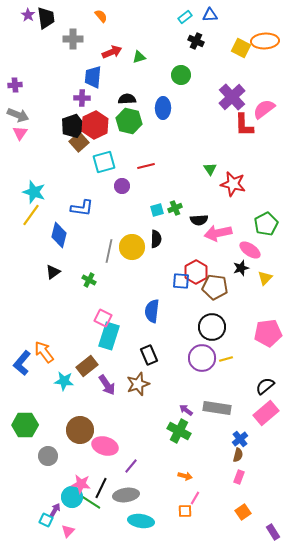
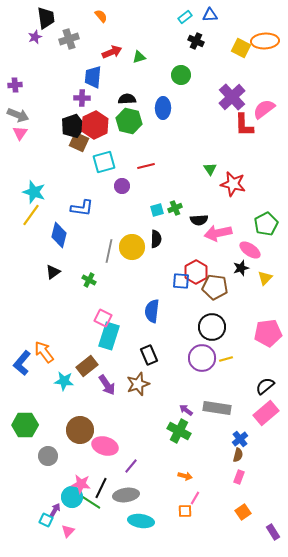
purple star at (28, 15): moved 7 px right, 22 px down; rotated 16 degrees clockwise
gray cross at (73, 39): moved 4 px left; rotated 18 degrees counterclockwise
brown square at (79, 142): rotated 24 degrees counterclockwise
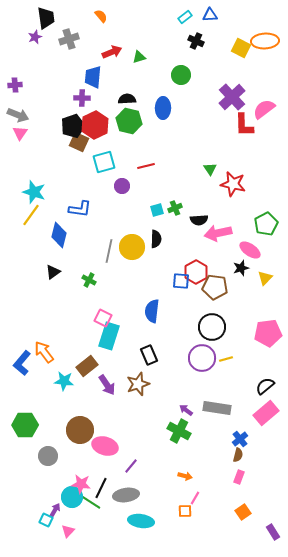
blue L-shape at (82, 208): moved 2 px left, 1 px down
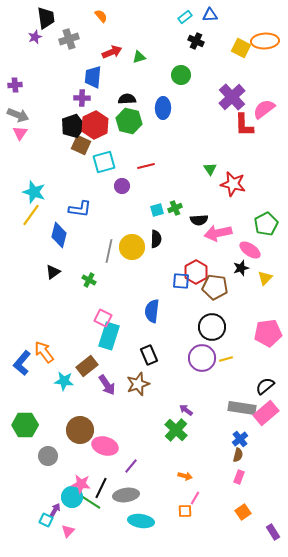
brown square at (79, 142): moved 2 px right, 3 px down
gray rectangle at (217, 408): moved 25 px right
green cross at (179, 431): moved 3 px left, 1 px up; rotated 15 degrees clockwise
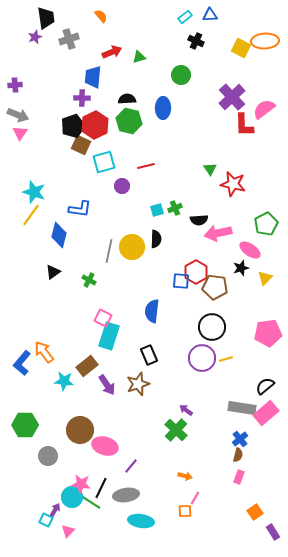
orange square at (243, 512): moved 12 px right
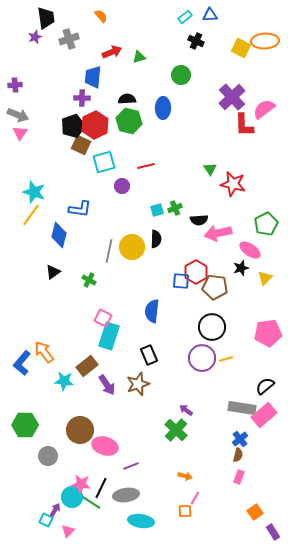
pink rectangle at (266, 413): moved 2 px left, 2 px down
purple line at (131, 466): rotated 28 degrees clockwise
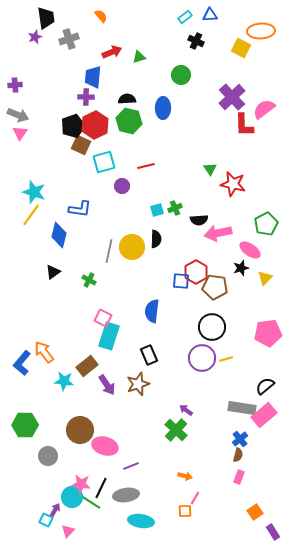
orange ellipse at (265, 41): moved 4 px left, 10 px up
purple cross at (82, 98): moved 4 px right, 1 px up
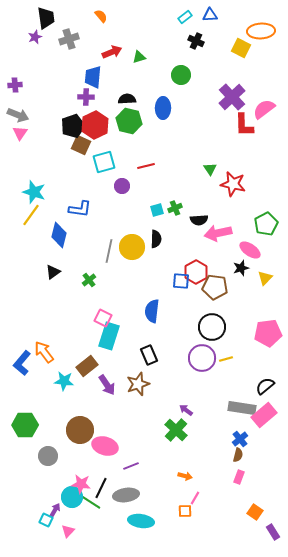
green cross at (89, 280): rotated 24 degrees clockwise
orange square at (255, 512): rotated 21 degrees counterclockwise
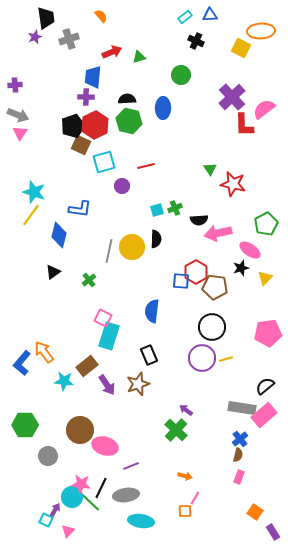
green line at (89, 501): rotated 10 degrees clockwise
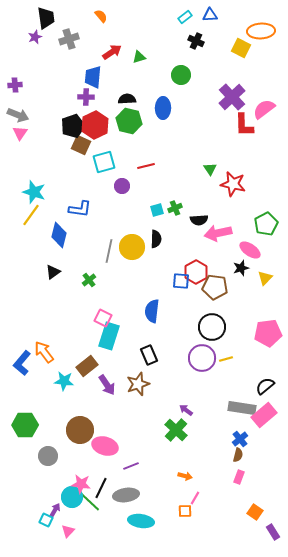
red arrow at (112, 52): rotated 12 degrees counterclockwise
